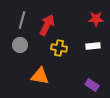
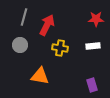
gray line: moved 2 px right, 3 px up
yellow cross: moved 1 px right
purple rectangle: rotated 40 degrees clockwise
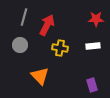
orange triangle: rotated 36 degrees clockwise
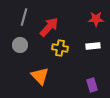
red arrow: moved 2 px right, 2 px down; rotated 15 degrees clockwise
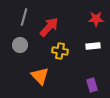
yellow cross: moved 3 px down
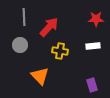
gray line: rotated 18 degrees counterclockwise
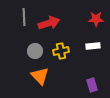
red arrow: moved 4 px up; rotated 30 degrees clockwise
gray circle: moved 15 px right, 6 px down
yellow cross: moved 1 px right; rotated 21 degrees counterclockwise
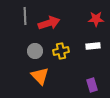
gray line: moved 1 px right, 1 px up
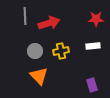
orange triangle: moved 1 px left
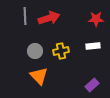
red arrow: moved 5 px up
purple rectangle: rotated 64 degrees clockwise
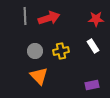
white rectangle: rotated 64 degrees clockwise
purple rectangle: rotated 32 degrees clockwise
